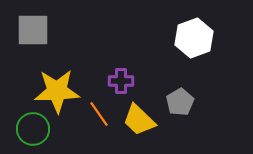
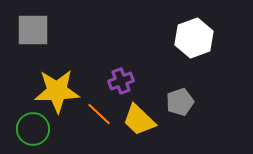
purple cross: rotated 20 degrees counterclockwise
gray pentagon: rotated 12 degrees clockwise
orange line: rotated 12 degrees counterclockwise
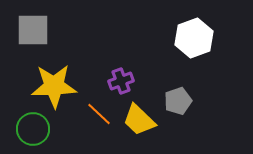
yellow star: moved 3 px left, 5 px up
gray pentagon: moved 2 px left, 1 px up
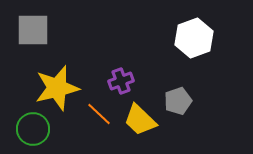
yellow star: moved 3 px right, 2 px down; rotated 12 degrees counterclockwise
yellow trapezoid: moved 1 px right
